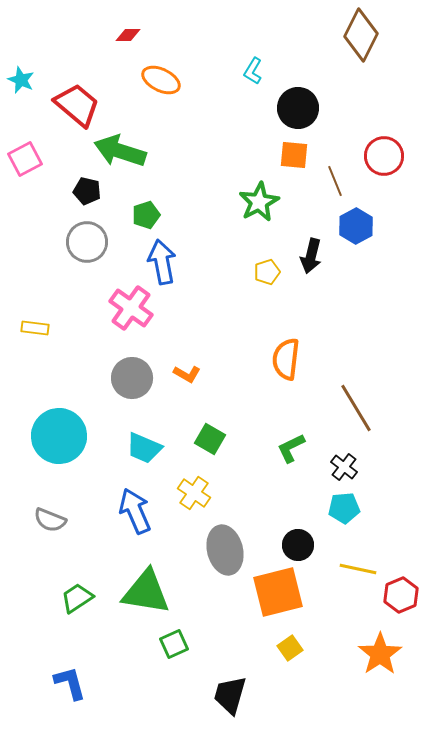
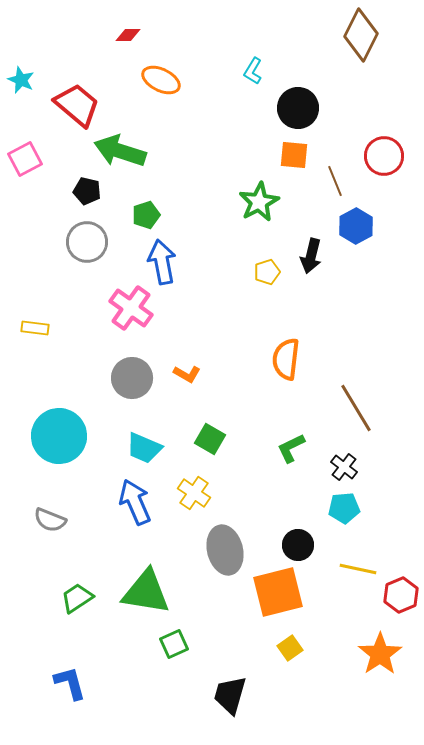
blue arrow at (135, 511): moved 9 px up
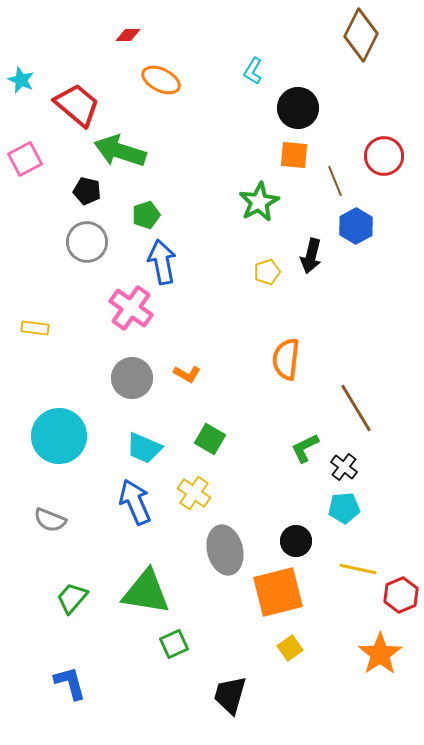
green L-shape at (291, 448): moved 14 px right
black circle at (298, 545): moved 2 px left, 4 px up
green trapezoid at (77, 598): moved 5 px left; rotated 16 degrees counterclockwise
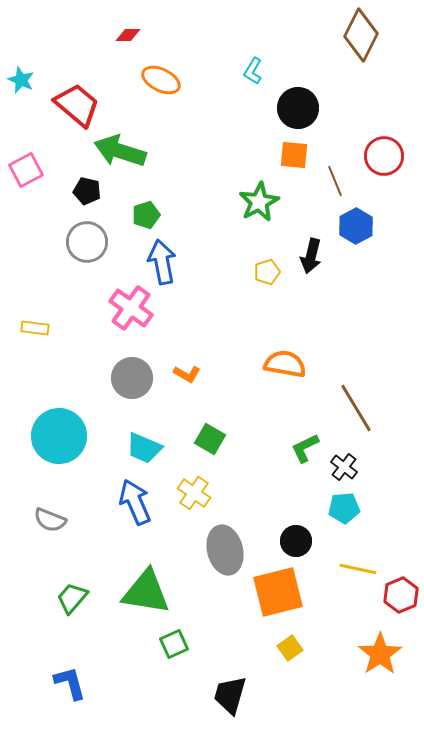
pink square at (25, 159): moved 1 px right, 11 px down
orange semicircle at (286, 359): moved 1 px left, 5 px down; rotated 93 degrees clockwise
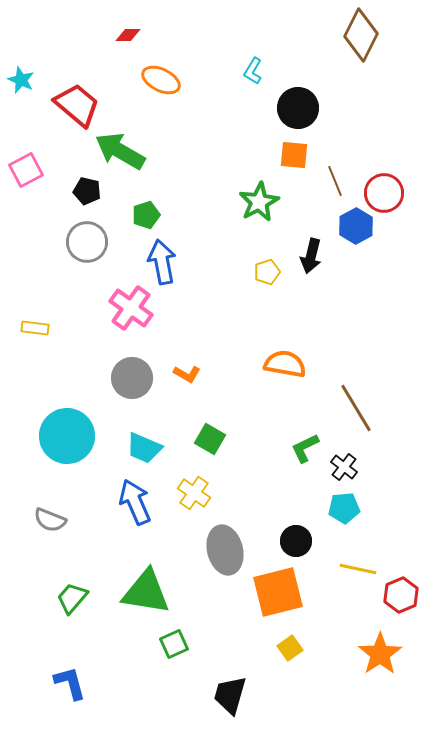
green arrow at (120, 151): rotated 12 degrees clockwise
red circle at (384, 156): moved 37 px down
cyan circle at (59, 436): moved 8 px right
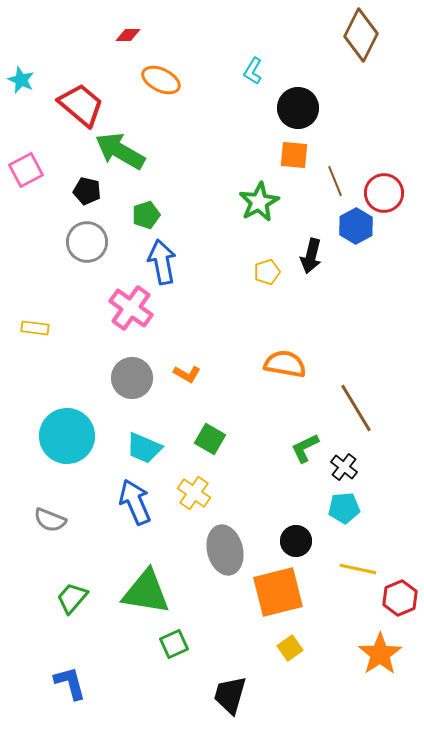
red trapezoid at (77, 105): moved 4 px right
red hexagon at (401, 595): moved 1 px left, 3 px down
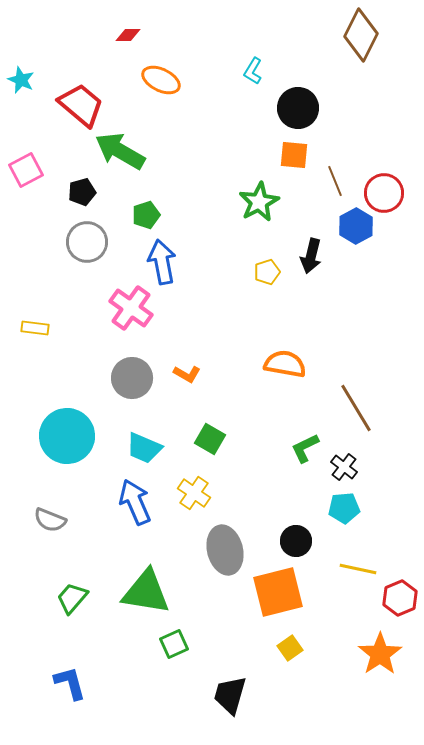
black pentagon at (87, 191): moved 5 px left, 1 px down; rotated 28 degrees counterclockwise
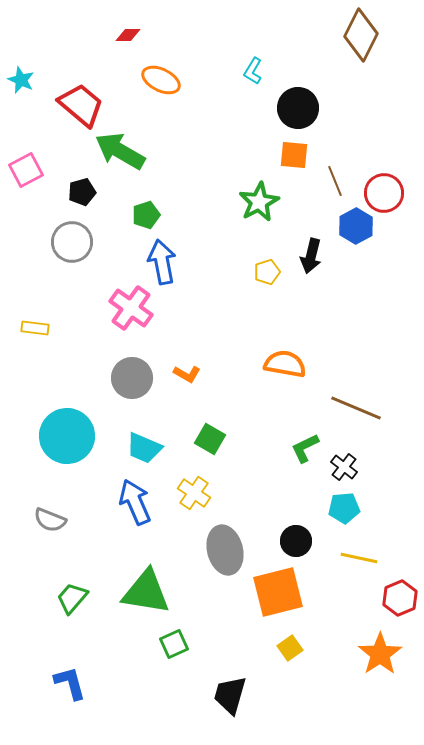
gray circle at (87, 242): moved 15 px left
brown line at (356, 408): rotated 36 degrees counterclockwise
yellow line at (358, 569): moved 1 px right, 11 px up
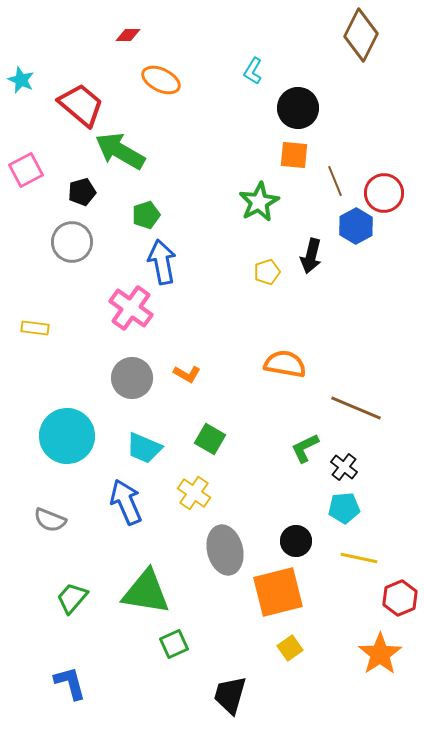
blue arrow at (135, 502): moved 9 px left
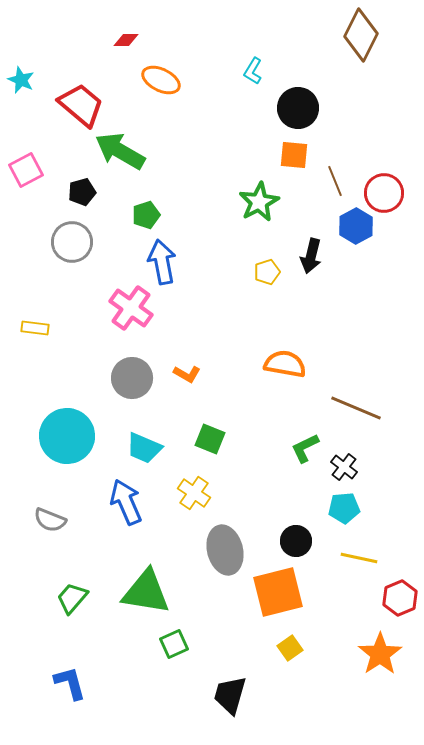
red diamond at (128, 35): moved 2 px left, 5 px down
green square at (210, 439): rotated 8 degrees counterclockwise
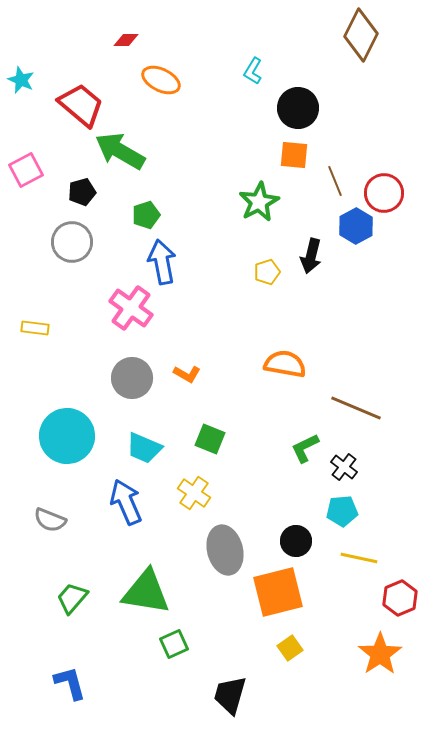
cyan pentagon at (344, 508): moved 2 px left, 3 px down
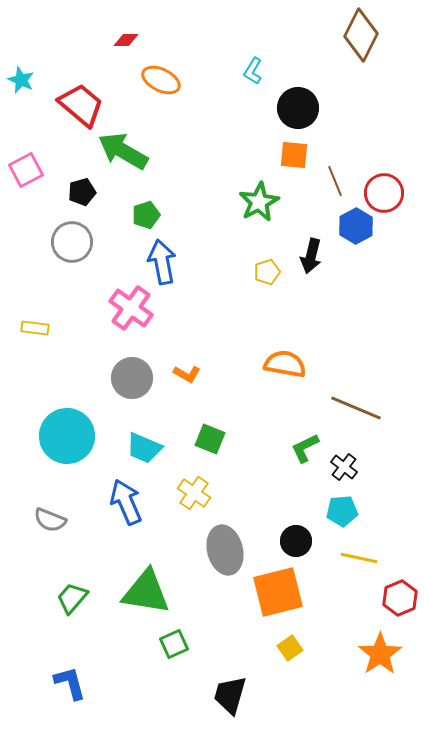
green arrow at (120, 151): moved 3 px right
